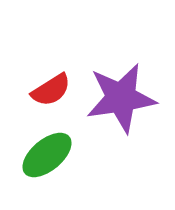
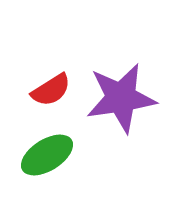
green ellipse: rotated 8 degrees clockwise
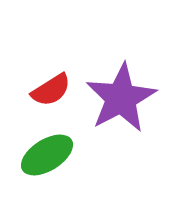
purple star: rotated 20 degrees counterclockwise
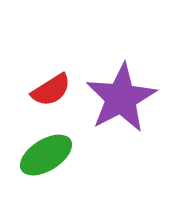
green ellipse: moved 1 px left
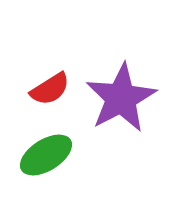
red semicircle: moved 1 px left, 1 px up
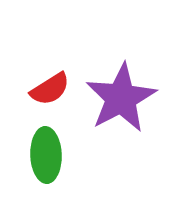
green ellipse: rotated 60 degrees counterclockwise
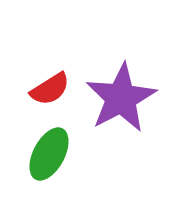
green ellipse: moved 3 px right, 1 px up; rotated 30 degrees clockwise
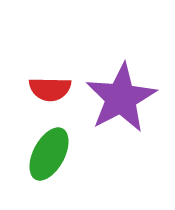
red semicircle: rotated 33 degrees clockwise
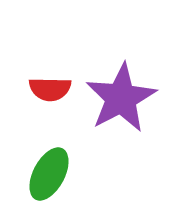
green ellipse: moved 20 px down
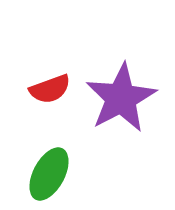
red semicircle: rotated 21 degrees counterclockwise
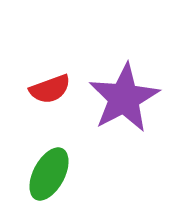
purple star: moved 3 px right
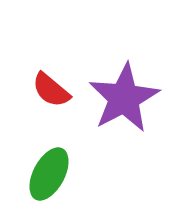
red semicircle: moved 1 px right, 1 px down; rotated 60 degrees clockwise
